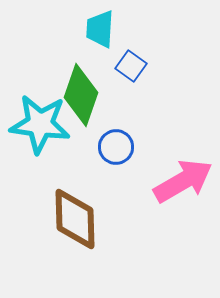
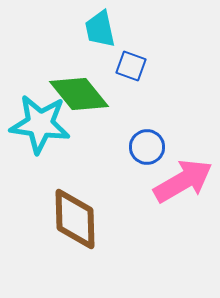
cyan trapezoid: rotated 15 degrees counterclockwise
blue square: rotated 16 degrees counterclockwise
green diamond: moved 2 px left, 1 px up; rotated 58 degrees counterclockwise
blue circle: moved 31 px right
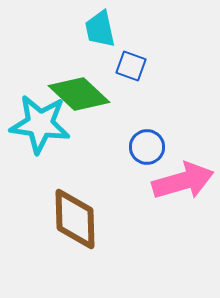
green diamond: rotated 8 degrees counterclockwise
pink arrow: rotated 14 degrees clockwise
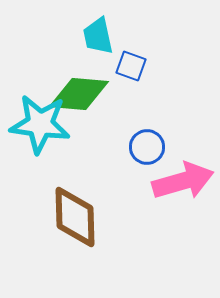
cyan trapezoid: moved 2 px left, 7 px down
green diamond: rotated 38 degrees counterclockwise
brown diamond: moved 2 px up
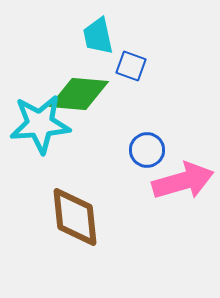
cyan star: rotated 12 degrees counterclockwise
blue circle: moved 3 px down
brown diamond: rotated 4 degrees counterclockwise
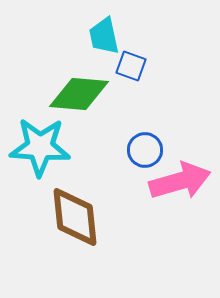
cyan trapezoid: moved 6 px right
cyan star: moved 23 px down; rotated 8 degrees clockwise
blue circle: moved 2 px left
pink arrow: moved 3 px left
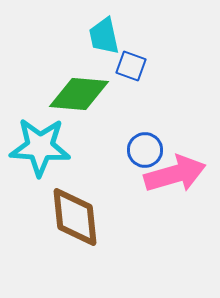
pink arrow: moved 5 px left, 7 px up
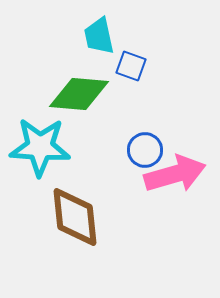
cyan trapezoid: moved 5 px left
